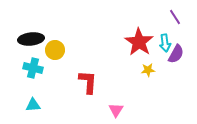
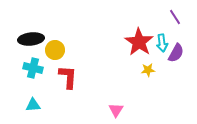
cyan arrow: moved 3 px left
purple semicircle: moved 1 px up
red L-shape: moved 20 px left, 5 px up
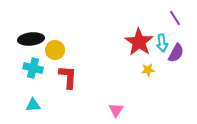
purple line: moved 1 px down
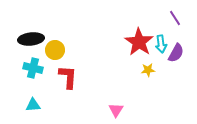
cyan arrow: moved 1 px left, 1 px down
